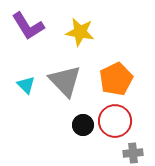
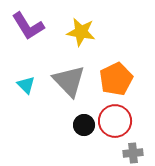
yellow star: moved 1 px right
gray triangle: moved 4 px right
black circle: moved 1 px right
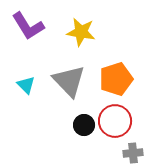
orange pentagon: rotated 8 degrees clockwise
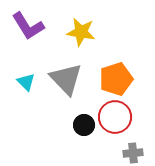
gray triangle: moved 3 px left, 2 px up
cyan triangle: moved 3 px up
red circle: moved 4 px up
